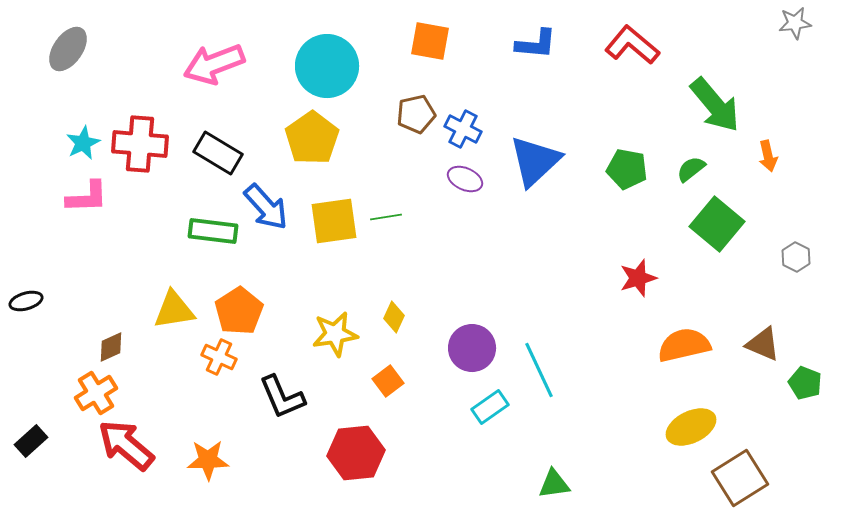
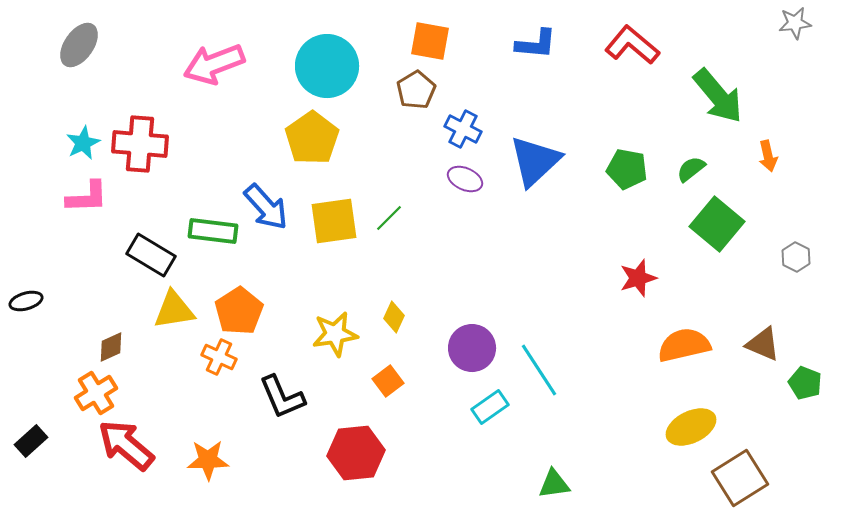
gray ellipse at (68, 49): moved 11 px right, 4 px up
green arrow at (715, 105): moved 3 px right, 9 px up
brown pentagon at (416, 114): moved 24 px up; rotated 18 degrees counterclockwise
black rectangle at (218, 153): moved 67 px left, 102 px down
green line at (386, 217): moved 3 px right, 1 px down; rotated 36 degrees counterclockwise
cyan line at (539, 370): rotated 8 degrees counterclockwise
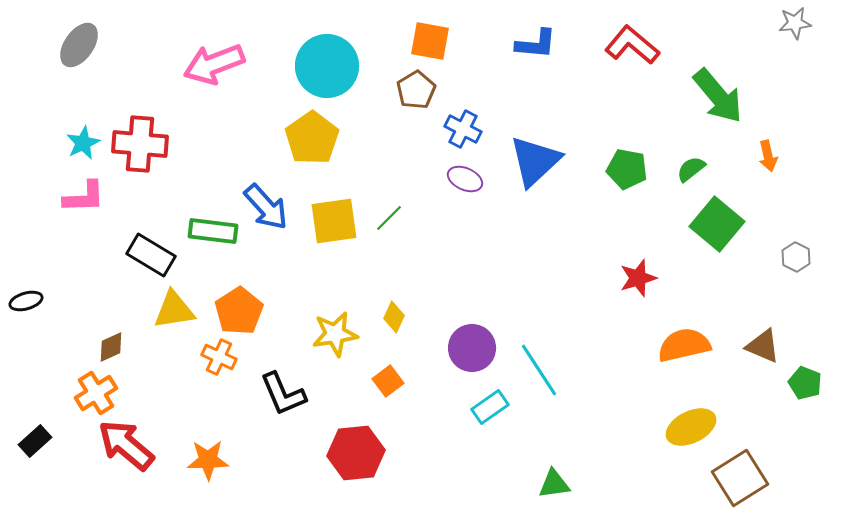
pink L-shape at (87, 197): moved 3 px left
brown triangle at (763, 344): moved 2 px down
black L-shape at (282, 397): moved 1 px right, 3 px up
black rectangle at (31, 441): moved 4 px right
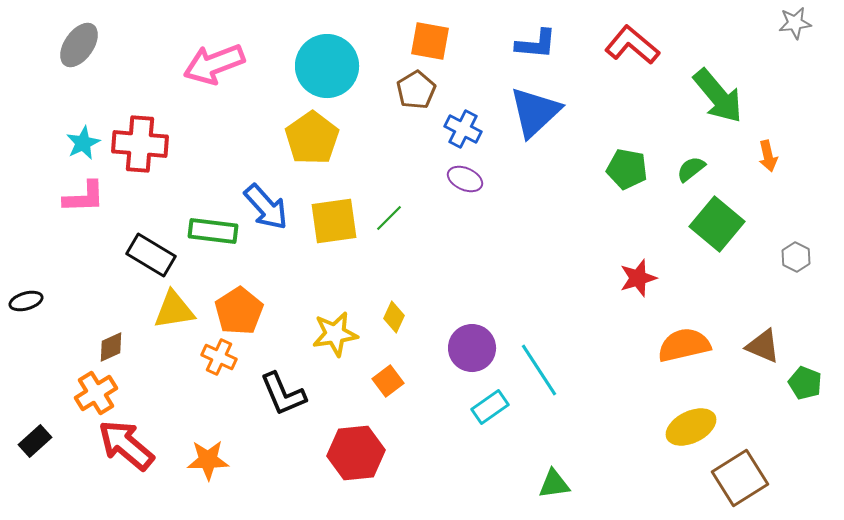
blue triangle at (535, 161): moved 49 px up
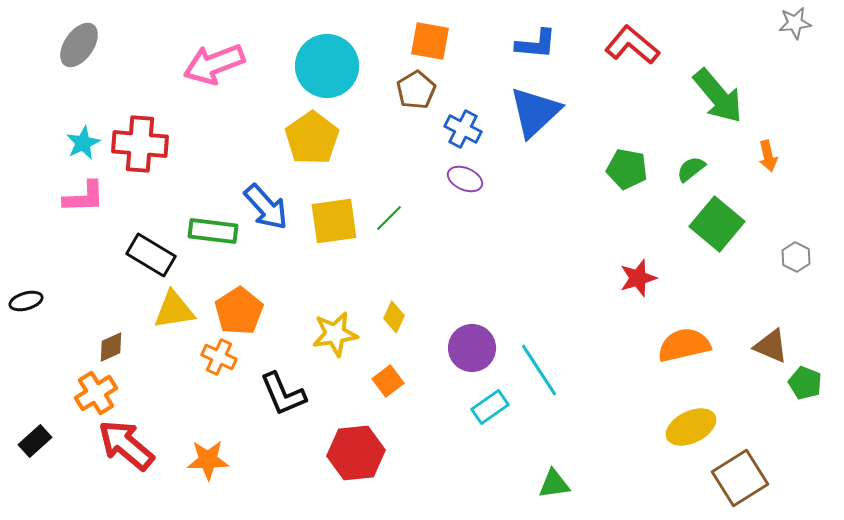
brown triangle at (763, 346): moved 8 px right
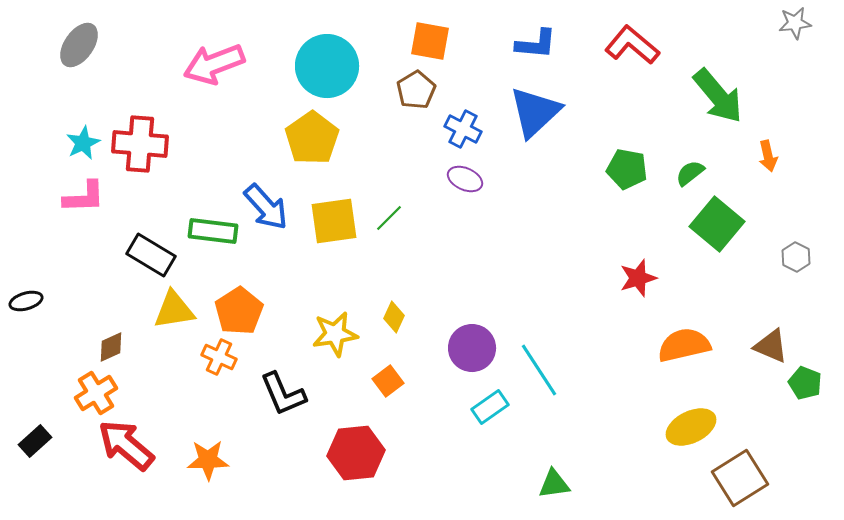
green semicircle at (691, 169): moved 1 px left, 4 px down
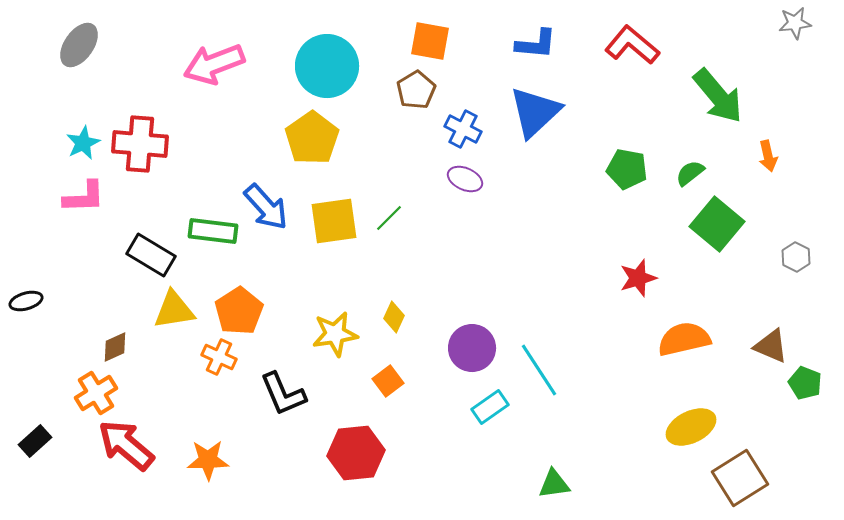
orange semicircle at (684, 345): moved 6 px up
brown diamond at (111, 347): moved 4 px right
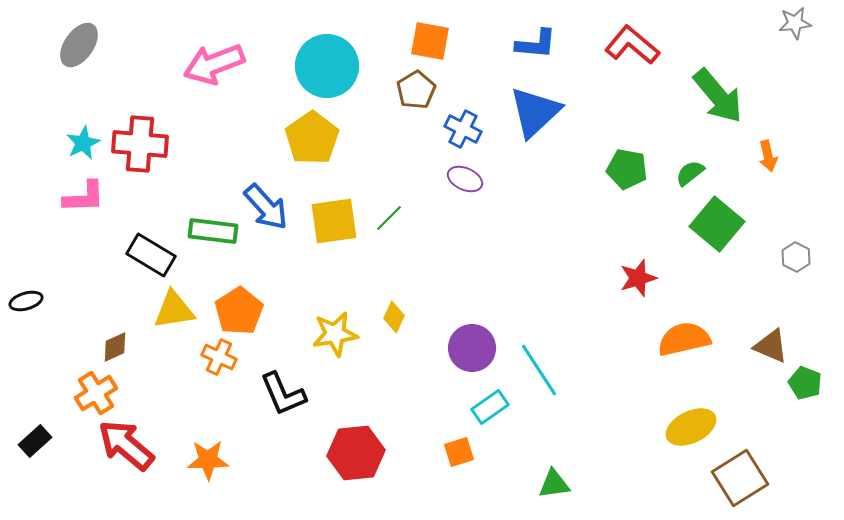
orange square at (388, 381): moved 71 px right, 71 px down; rotated 20 degrees clockwise
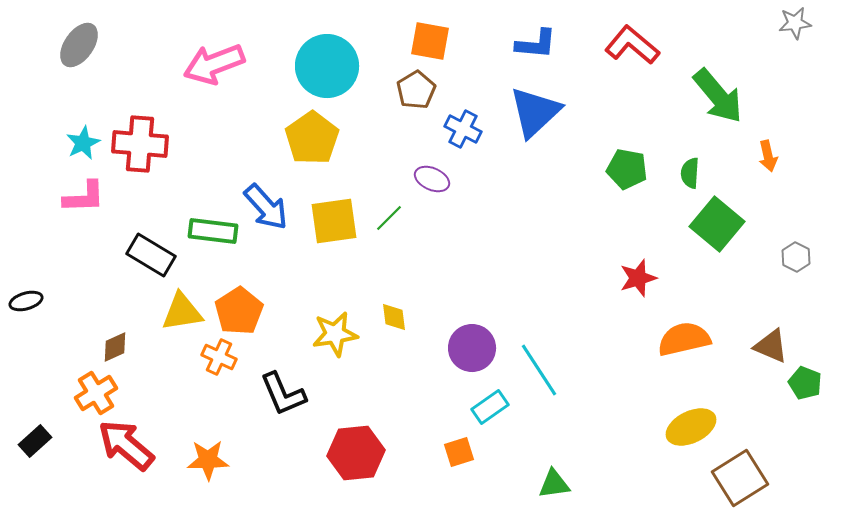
green semicircle at (690, 173): rotated 48 degrees counterclockwise
purple ellipse at (465, 179): moved 33 px left
yellow triangle at (174, 310): moved 8 px right, 2 px down
yellow diamond at (394, 317): rotated 32 degrees counterclockwise
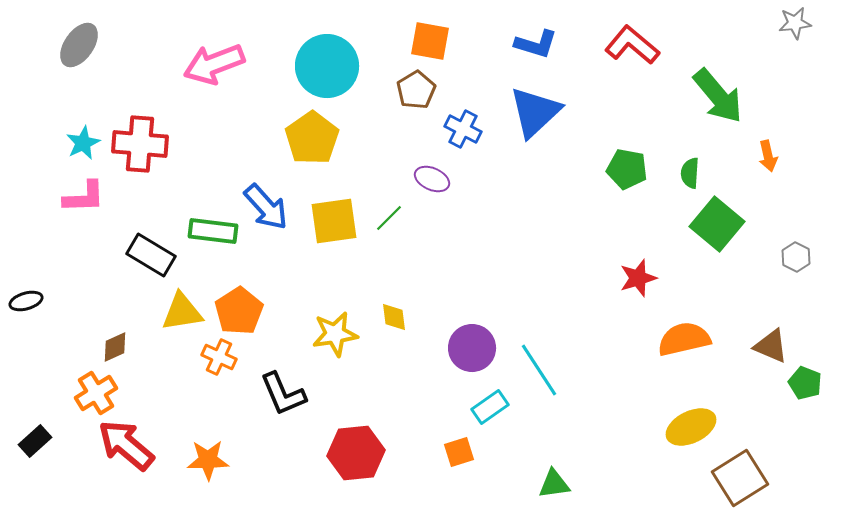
blue L-shape at (536, 44): rotated 12 degrees clockwise
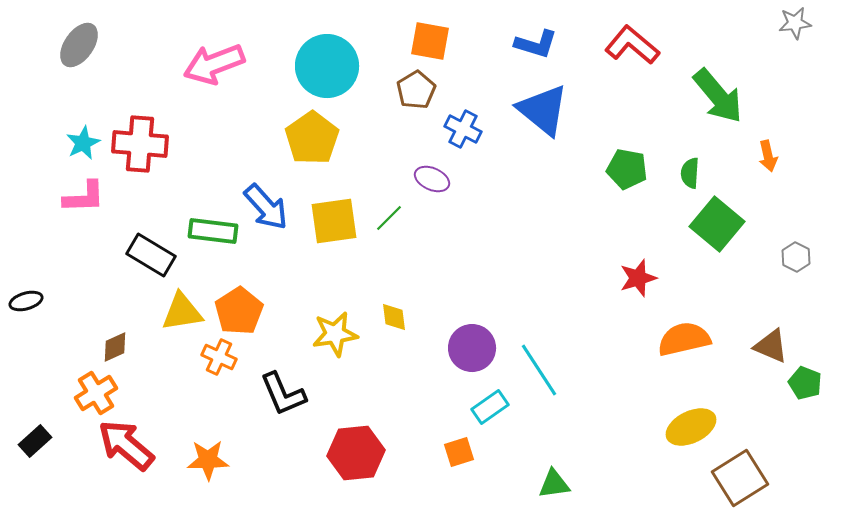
blue triangle at (535, 112): moved 8 px right, 2 px up; rotated 38 degrees counterclockwise
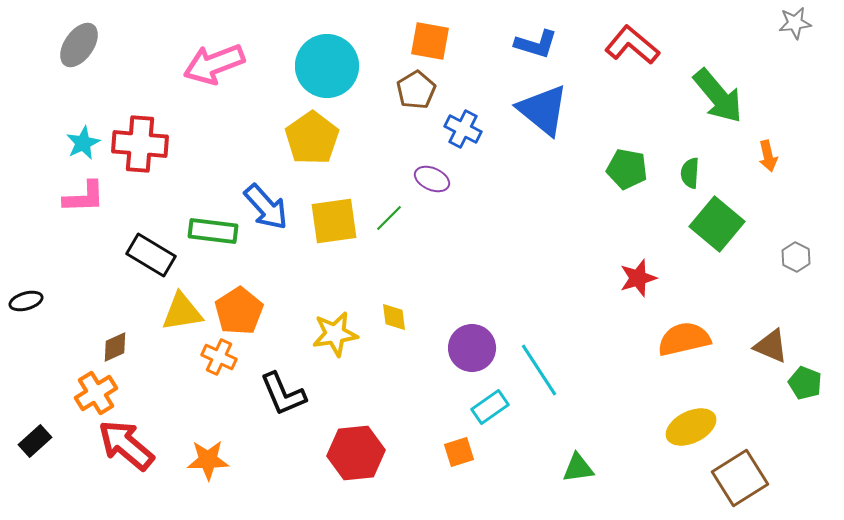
green triangle at (554, 484): moved 24 px right, 16 px up
